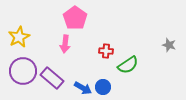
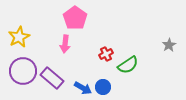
gray star: rotated 24 degrees clockwise
red cross: moved 3 px down; rotated 32 degrees counterclockwise
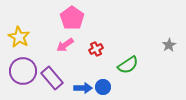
pink pentagon: moved 3 px left
yellow star: rotated 15 degrees counterclockwise
pink arrow: moved 1 px down; rotated 48 degrees clockwise
red cross: moved 10 px left, 5 px up
purple rectangle: rotated 10 degrees clockwise
blue arrow: rotated 30 degrees counterclockwise
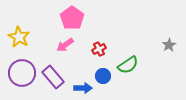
red cross: moved 3 px right
purple circle: moved 1 px left, 2 px down
purple rectangle: moved 1 px right, 1 px up
blue circle: moved 11 px up
